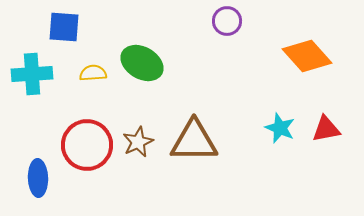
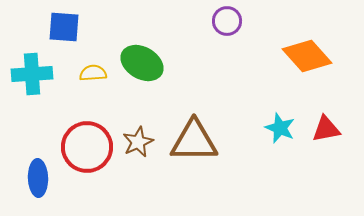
red circle: moved 2 px down
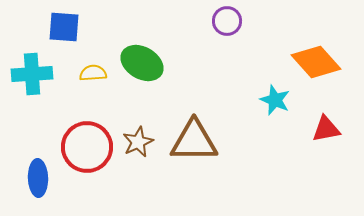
orange diamond: moved 9 px right, 6 px down
cyan star: moved 5 px left, 28 px up
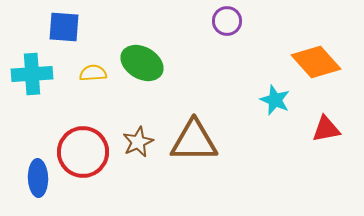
red circle: moved 4 px left, 5 px down
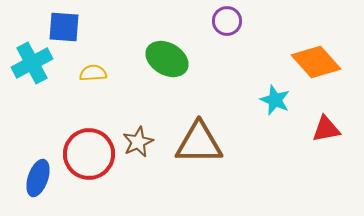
green ellipse: moved 25 px right, 4 px up
cyan cross: moved 11 px up; rotated 24 degrees counterclockwise
brown triangle: moved 5 px right, 2 px down
red circle: moved 6 px right, 2 px down
blue ellipse: rotated 21 degrees clockwise
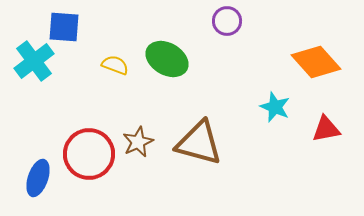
cyan cross: moved 2 px right, 2 px up; rotated 9 degrees counterclockwise
yellow semicircle: moved 22 px right, 8 px up; rotated 24 degrees clockwise
cyan star: moved 7 px down
brown triangle: rotated 15 degrees clockwise
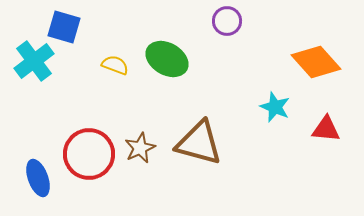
blue square: rotated 12 degrees clockwise
red triangle: rotated 16 degrees clockwise
brown star: moved 2 px right, 6 px down
blue ellipse: rotated 39 degrees counterclockwise
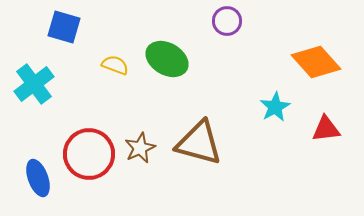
cyan cross: moved 23 px down
cyan star: rotated 20 degrees clockwise
red triangle: rotated 12 degrees counterclockwise
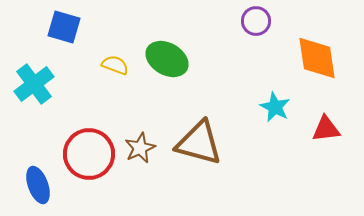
purple circle: moved 29 px right
orange diamond: moved 1 px right, 4 px up; rotated 33 degrees clockwise
cyan star: rotated 16 degrees counterclockwise
blue ellipse: moved 7 px down
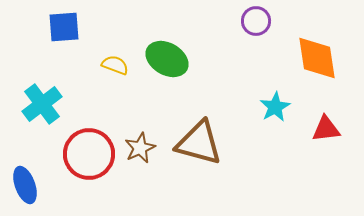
blue square: rotated 20 degrees counterclockwise
cyan cross: moved 8 px right, 20 px down
cyan star: rotated 16 degrees clockwise
blue ellipse: moved 13 px left
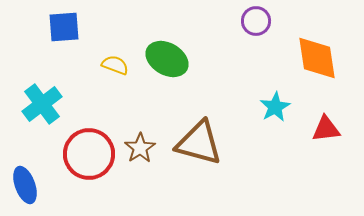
brown star: rotated 8 degrees counterclockwise
